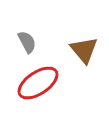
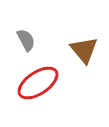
gray semicircle: moved 1 px left, 2 px up
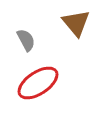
brown triangle: moved 8 px left, 27 px up
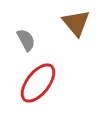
red ellipse: rotated 18 degrees counterclockwise
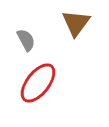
brown triangle: rotated 16 degrees clockwise
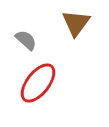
gray semicircle: rotated 20 degrees counterclockwise
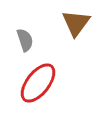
gray semicircle: moved 1 px left; rotated 30 degrees clockwise
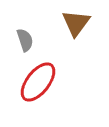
red ellipse: moved 1 px up
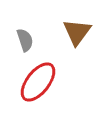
brown triangle: moved 1 px right, 9 px down
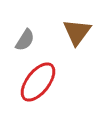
gray semicircle: rotated 50 degrees clockwise
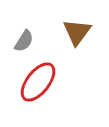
gray semicircle: moved 1 px left, 1 px down
